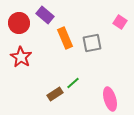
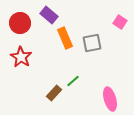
purple rectangle: moved 4 px right
red circle: moved 1 px right
green line: moved 2 px up
brown rectangle: moved 1 px left, 1 px up; rotated 14 degrees counterclockwise
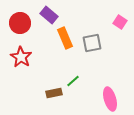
brown rectangle: rotated 35 degrees clockwise
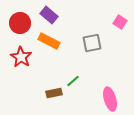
orange rectangle: moved 16 px left, 3 px down; rotated 40 degrees counterclockwise
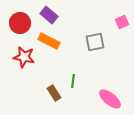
pink square: moved 2 px right; rotated 32 degrees clockwise
gray square: moved 3 px right, 1 px up
red star: moved 3 px right; rotated 20 degrees counterclockwise
green line: rotated 40 degrees counterclockwise
brown rectangle: rotated 70 degrees clockwise
pink ellipse: rotated 35 degrees counterclockwise
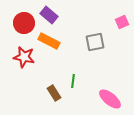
red circle: moved 4 px right
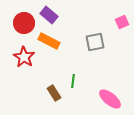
red star: rotated 20 degrees clockwise
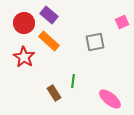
orange rectangle: rotated 15 degrees clockwise
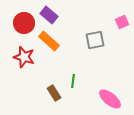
gray square: moved 2 px up
red star: rotated 15 degrees counterclockwise
